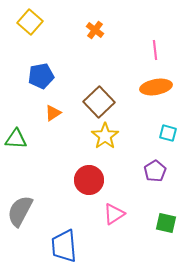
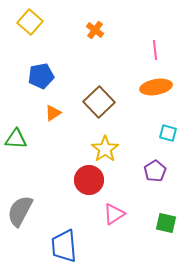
yellow star: moved 13 px down
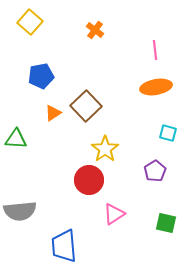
brown square: moved 13 px left, 4 px down
gray semicircle: rotated 124 degrees counterclockwise
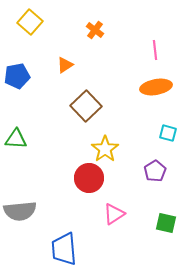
blue pentagon: moved 24 px left
orange triangle: moved 12 px right, 48 px up
red circle: moved 2 px up
blue trapezoid: moved 3 px down
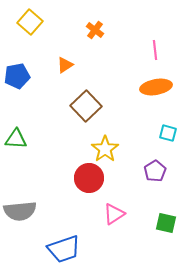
blue trapezoid: rotated 104 degrees counterclockwise
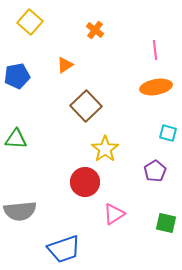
red circle: moved 4 px left, 4 px down
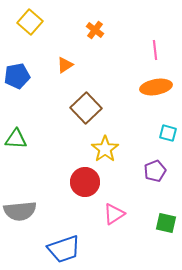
brown square: moved 2 px down
purple pentagon: rotated 10 degrees clockwise
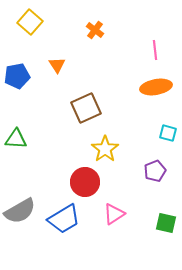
orange triangle: moved 8 px left; rotated 30 degrees counterclockwise
brown square: rotated 20 degrees clockwise
gray semicircle: rotated 24 degrees counterclockwise
blue trapezoid: moved 30 px up; rotated 12 degrees counterclockwise
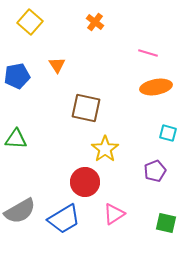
orange cross: moved 8 px up
pink line: moved 7 px left, 3 px down; rotated 66 degrees counterclockwise
brown square: rotated 36 degrees clockwise
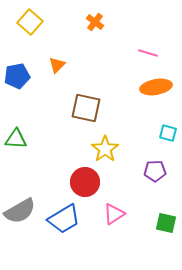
orange triangle: rotated 18 degrees clockwise
purple pentagon: rotated 20 degrees clockwise
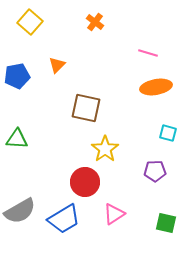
green triangle: moved 1 px right
